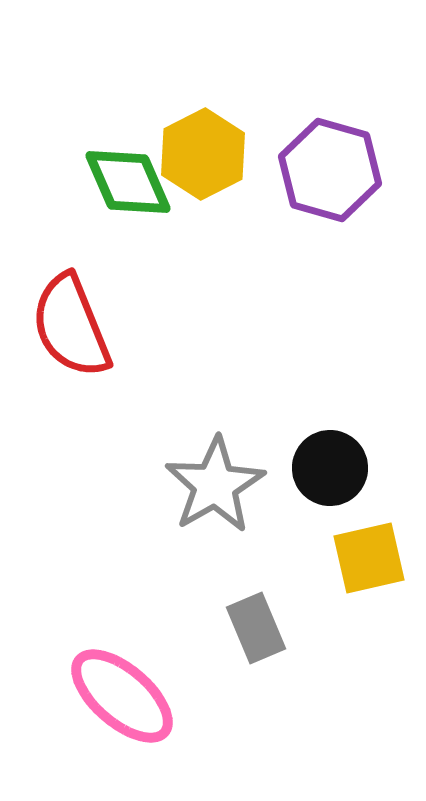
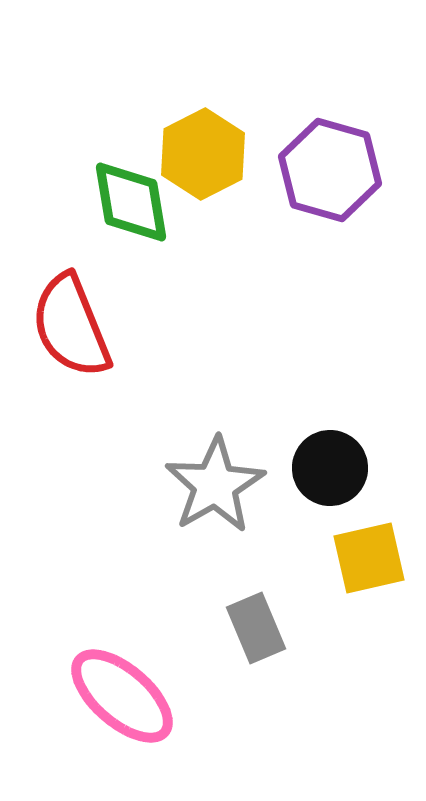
green diamond: moved 3 px right, 20 px down; rotated 14 degrees clockwise
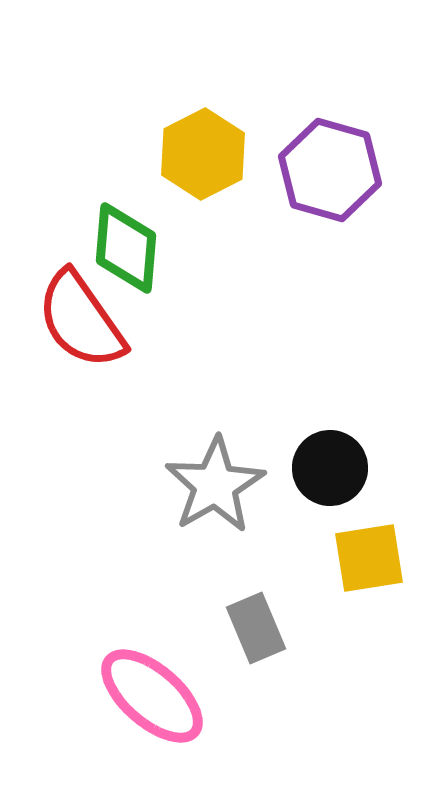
green diamond: moved 5 px left, 46 px down; rotated 14 degrees clockwise
red semicircle: moved 10 px right, 6 px up; rotated 13 degrees counterclockwise
yellow square: rotated 4 degrees clockwise
pink ellipse: moved 30 px right
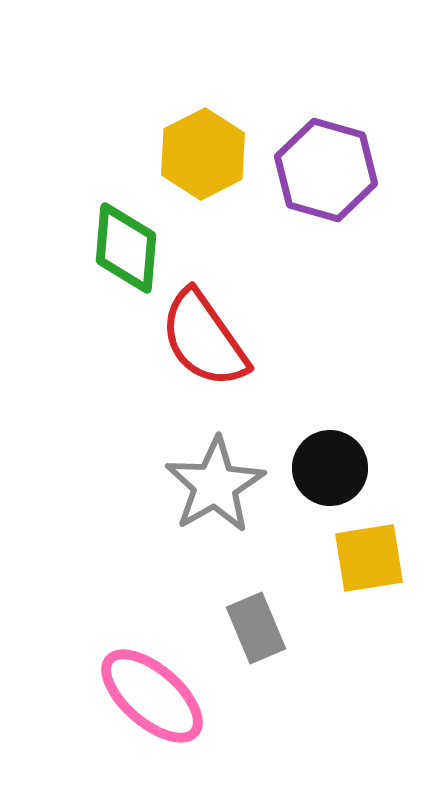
purple hexagon: moved 4 px left
red semicircle: moved 123 px right, 19 px down
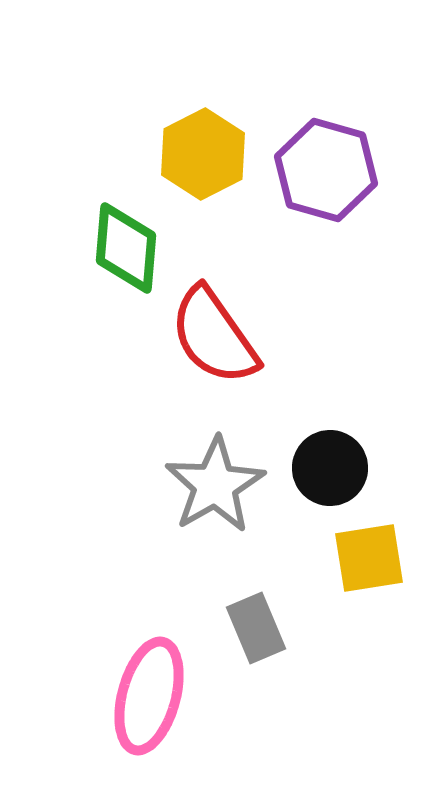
red semicircle: moved 10 px right, 3 px up
pink ellipse: moved 3 px left; rotated 64 degrees clockwise
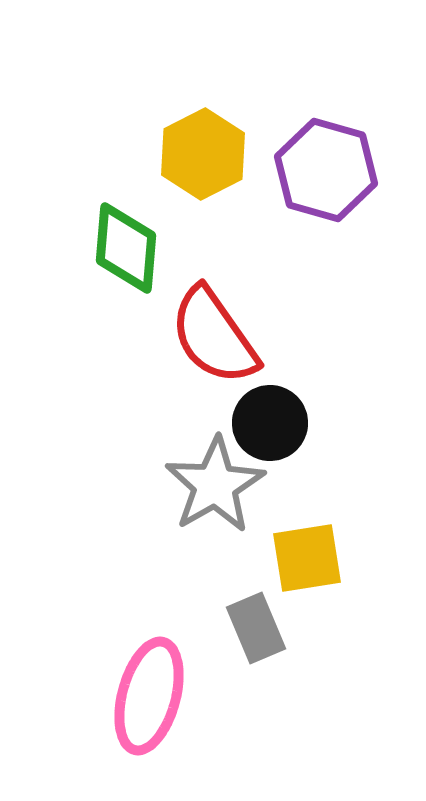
black circle: moved 60 px left, 45 px up
yellow square: moved 62 px left
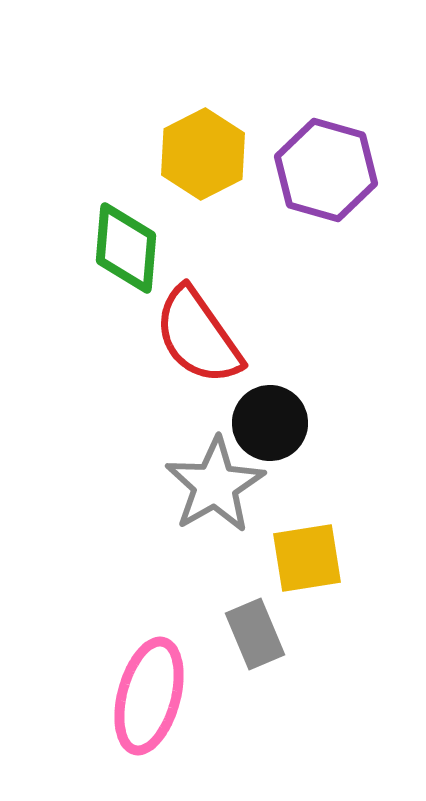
red semicircle: moved 16 px left
gray rectangle: moved 1 px left, 6 px down
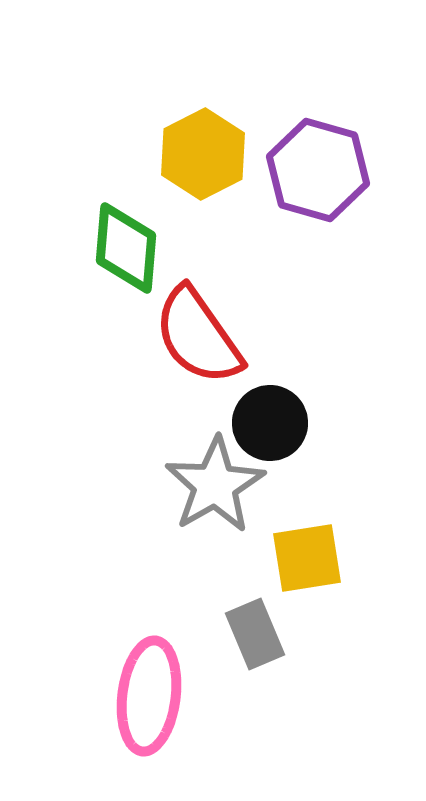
purple hexagon: moved 8 px left
pink ellipse: rotated 8 degrees counterclockwise
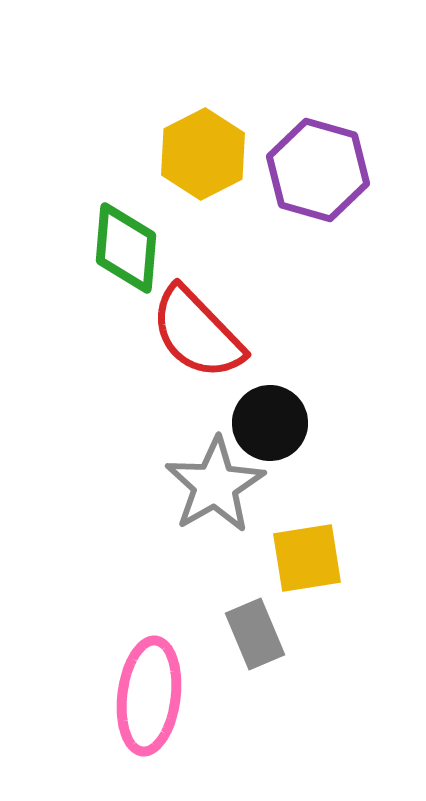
red semicircle: moved 1 px left, 3 px up; rotated 9 degrees counterclockwise
